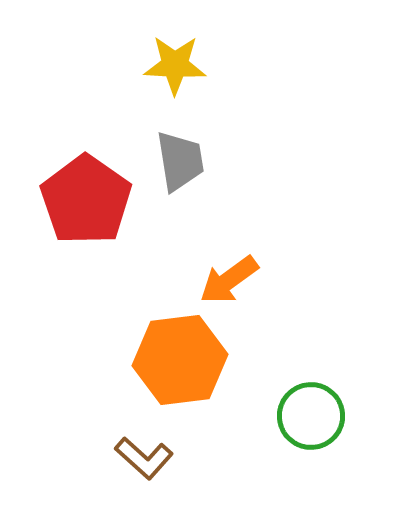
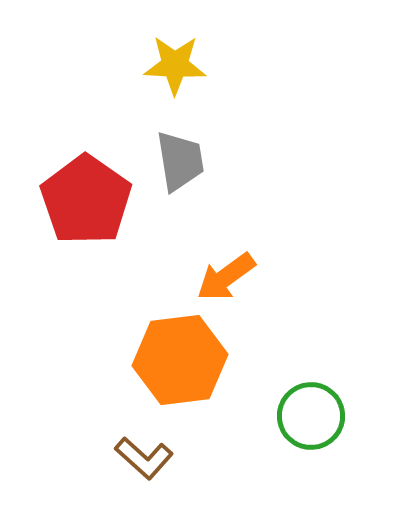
orange arrow: moved 3 px left, 3 px up
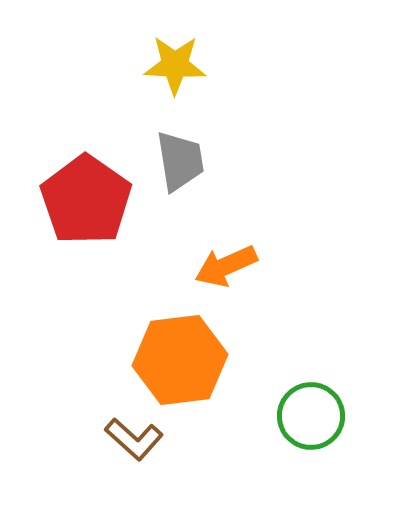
orange arrow: moved 11 px up; rotated 12 degrees clockwise
brown L-shape: moved 10 px left, 19 px up
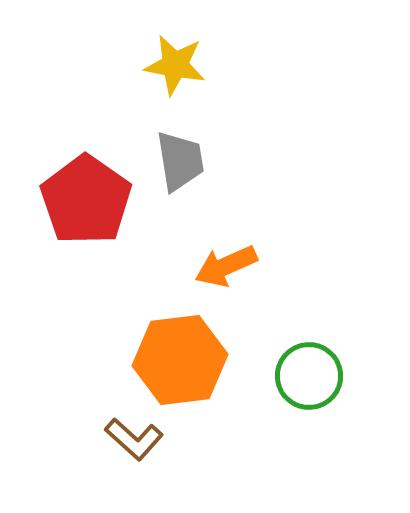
yellow star: rotated 8 degrees clockwise
green circle: moved 2 px left, 40 px up
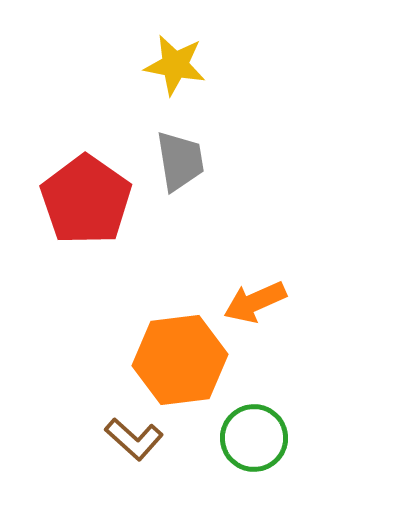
orange arrow: moved 29 px right, 36 px down
green circle: moved 55 px left, 62 px down
